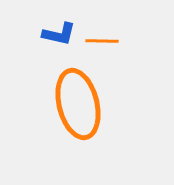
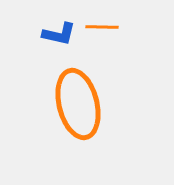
orange line: moved 14 px up
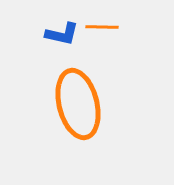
blue L-shape: moved 3 px right
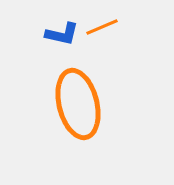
orange line: rotated 24 degrees counterclockwise
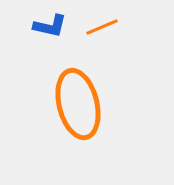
blue L-shape: moved 12 px left, 8 px up
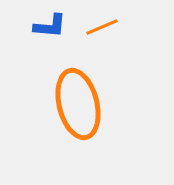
blue L-shape: rotated 8 degrees counterclockwise
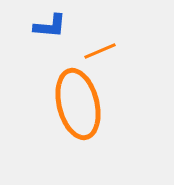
orange line: moved 2 px left, 24 px down
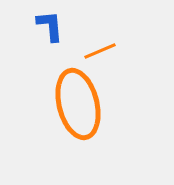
blue L-shape: rotated 100 degrees counterclockwise
